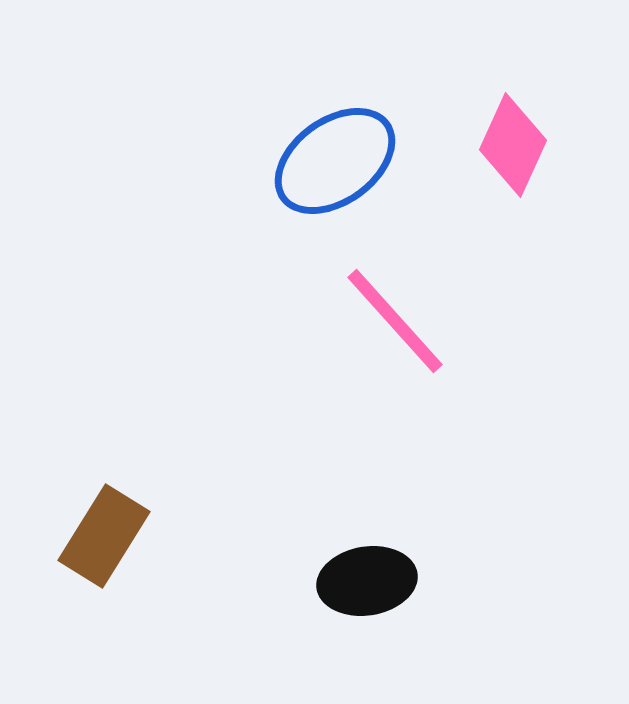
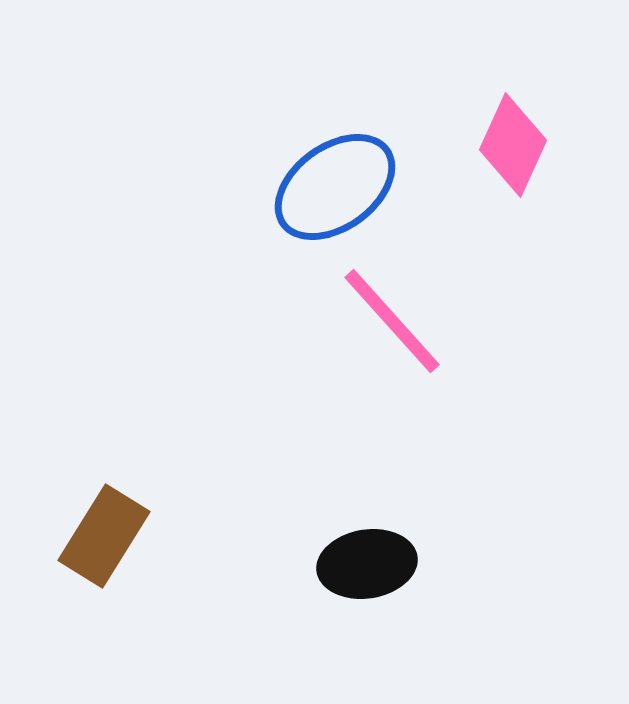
blue ellipse: moved 26 px down
pink line: moved 3 px left
black ellipse: moved 17 px up
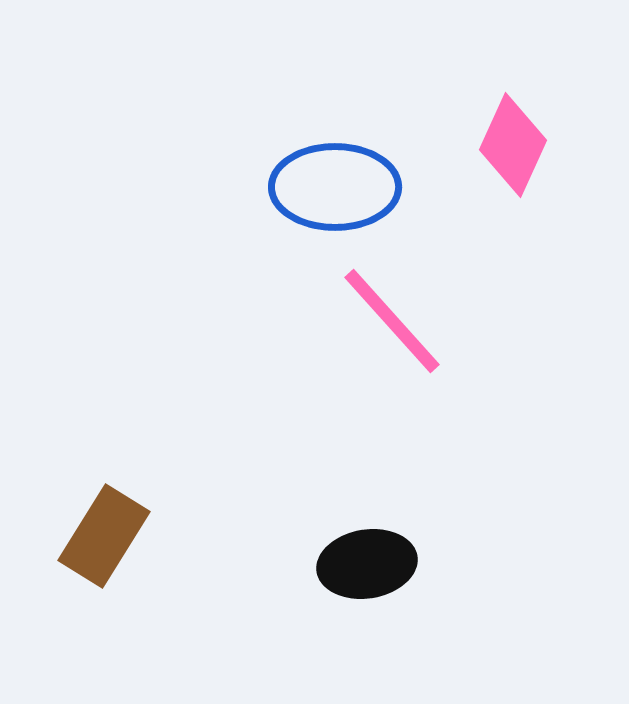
blue ellipse: rotated 36 degrees clockwise
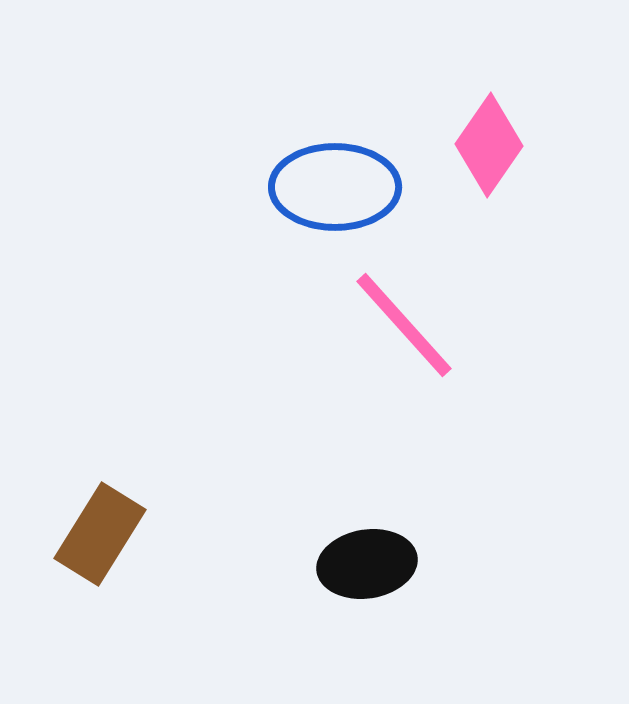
pink diamond: moved 24 px left; rotated 10 degrees clockwise
pink line: moved 12 px right, 4 px down
brown rectangle: moved 4 px left, 2 px up
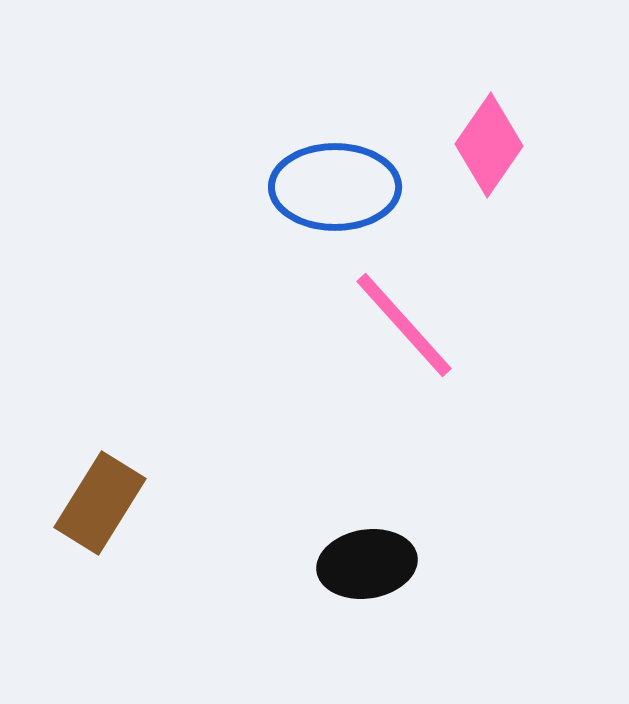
brown rectangle: moved 31 px up
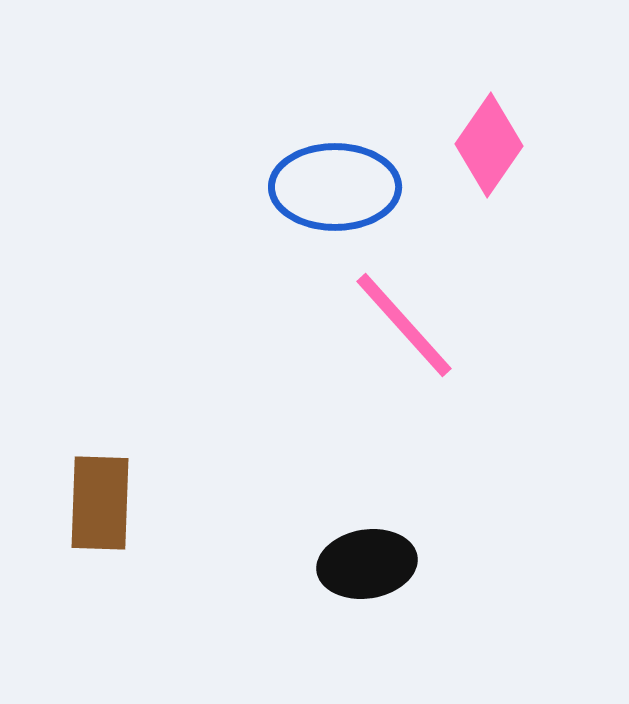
brown rectangle: rotated 30 degrees counterclockwise
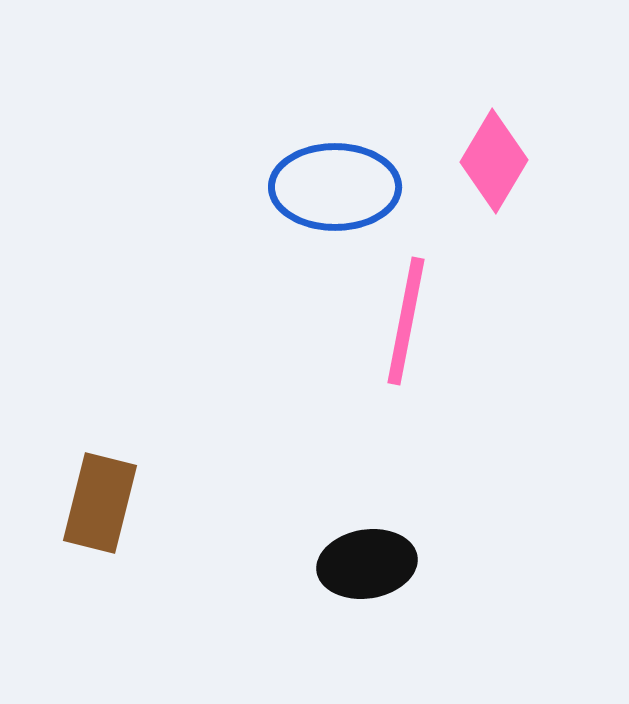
pink diamond: moved 5 px right, 16 px down; rotated 4 degrees counterclockwise
pink line: moved 2 px right, 4 px up; rotated 53 degrees clockwise
brown rectangle: rotated 12 degrees clockwise
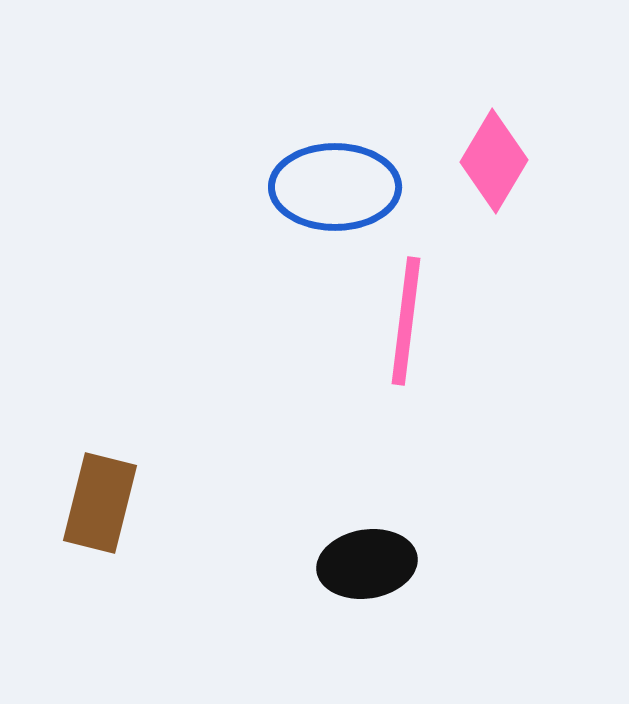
pink line: rotated 4 degrees counterclockwise
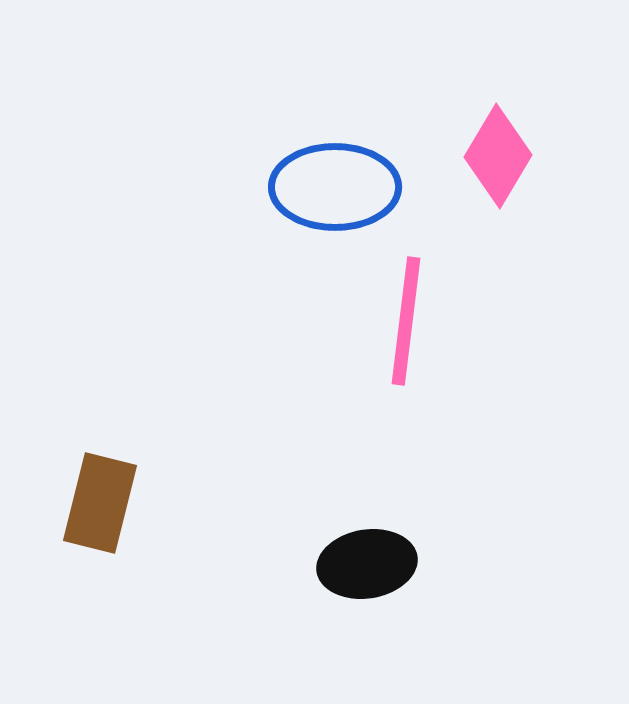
pink diamond: moved 4 px right, 5 px up
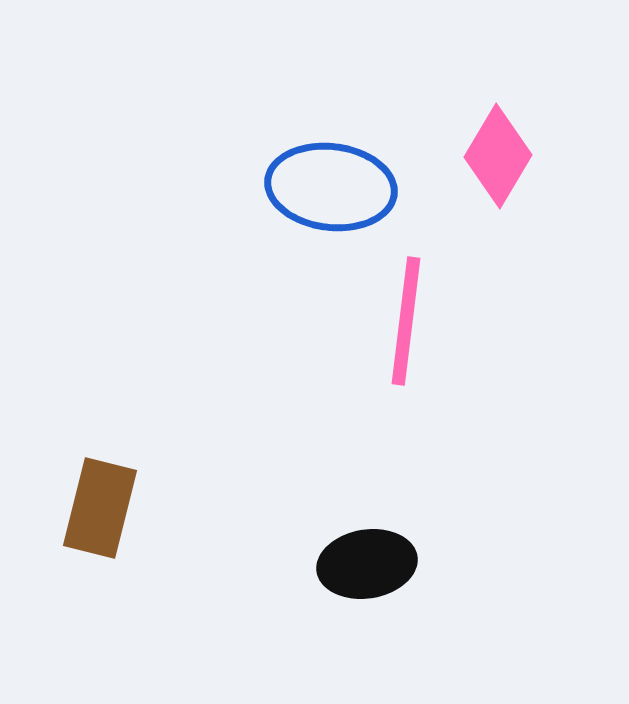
blue ellipse: moved 4 px left; rotated 7 degrees clockwise
brown rectangle: moved 5 px down
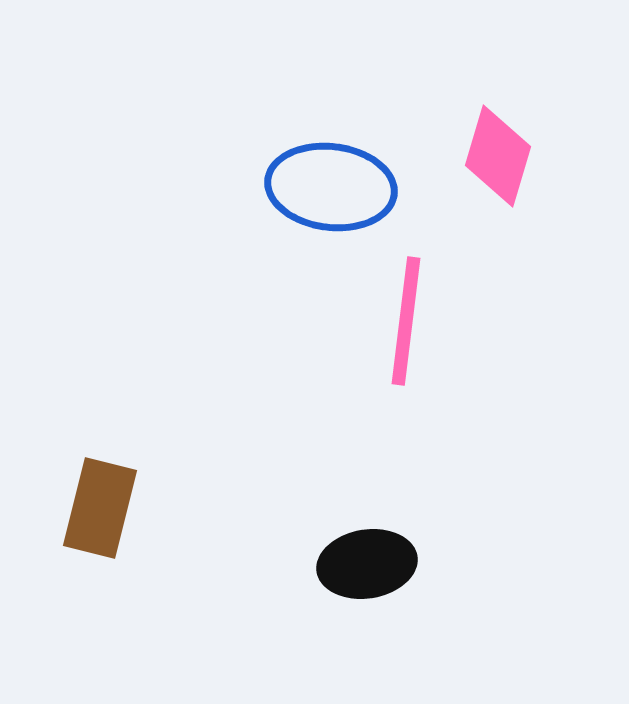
pink diamond: rotated 14 degrees counterclockwise
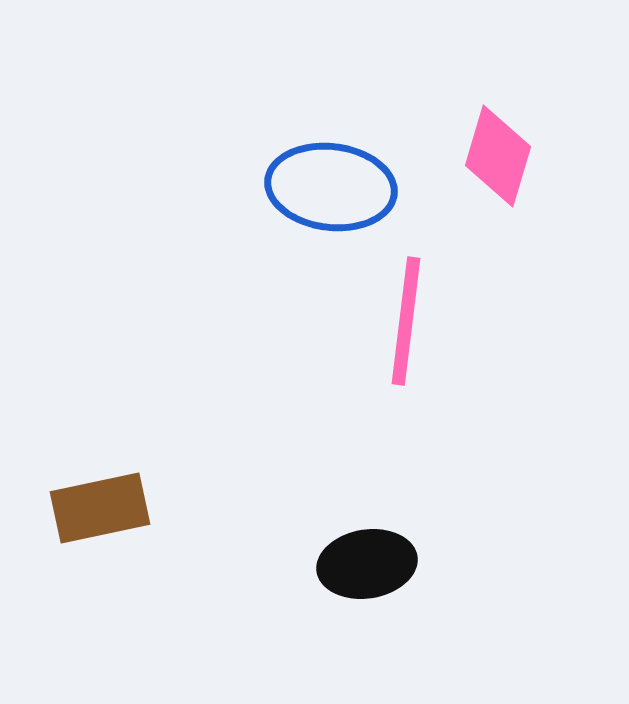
brown rectangle: rotated 64 degrees clockwise
